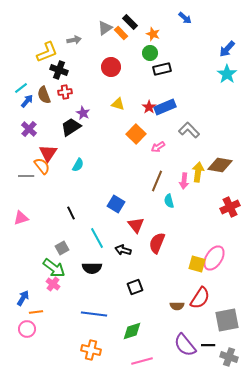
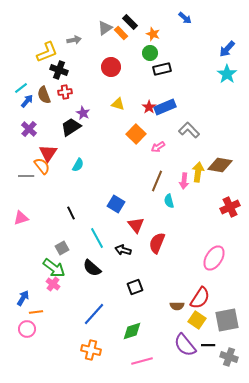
yellow square at (197, 264): moved 56 px down; rotated 18 degrees clockwise
black semicircle at (92, 268): rotated 42 degrees clockwise
blue line at (94, 314): rotated 55 degrees counterclockwise
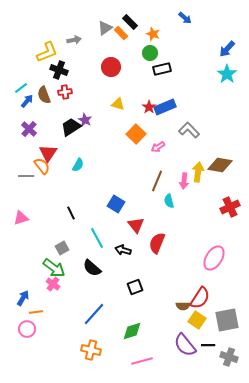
purple star at (83, 113): moved 2 px right, 7 px down
brown semicircle at (177, 306): moved 6 px right
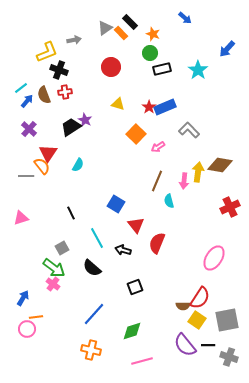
cyan star at (227, 74): moved 29 px left, 4 px up
orange line at (36, 312): moved 5 px down
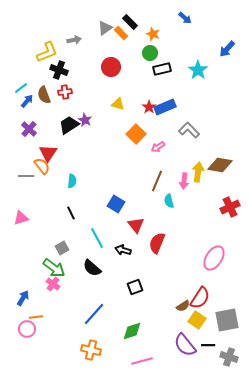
black trapezoid at (71, 127): moved 2 px left, 2 px up
cyan semicircle at (78, 165): moved 6 px left, 16 px down; rotated 24 degrees counterclockwise
brown semicircle at (183, 306): rotated 32 degrees counterclockwise
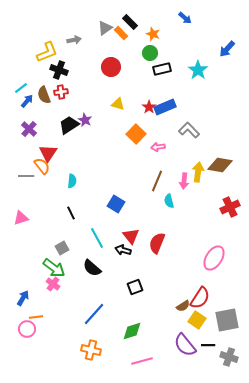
red cross at (65, 92): moved 4 px left
pink arrow at (158, 147): rotated 24 degrees clockwise
red triangle at (136, 225): moved 5 px left, 11 px down
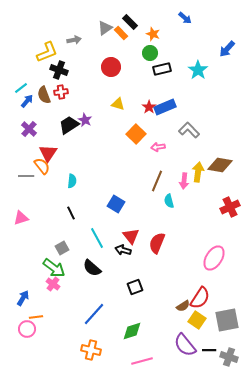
black line at (208, 345): moved 1 px right, 5 px down
